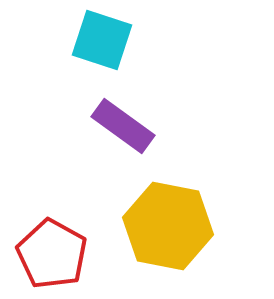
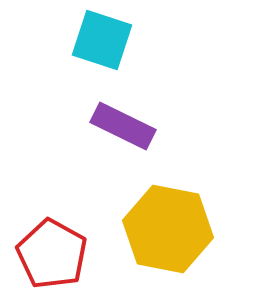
purple rectangle: rotated 10 degrees counterclockwise
yellow hexagon: moved 3 px down
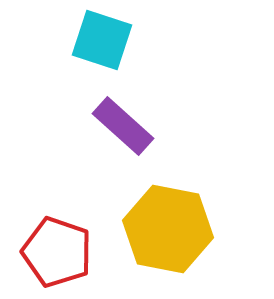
purple rectangle: rotated 16 degrees clockwise
red pentagon: moved 5 px right, 2 px up; rotated 10 degrees counterclockwise
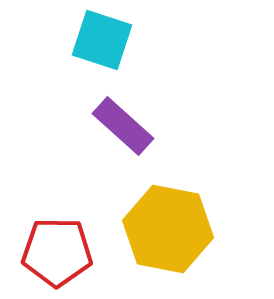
red pentagon: rotated 18 degrees counterclockwise
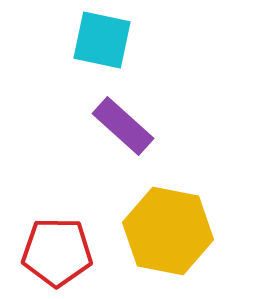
cyan square: rotated 6 degrees counterclockwise
yellow hexagon: moved 2 px down
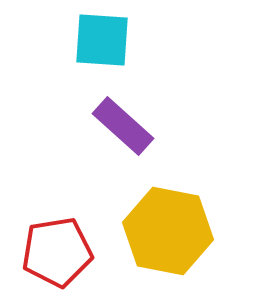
cyan square: rotated 8 degrees counterclockwise
red pentagon: rotated 10 degrees counterclockwise
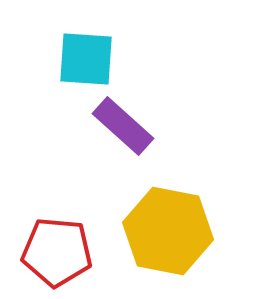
cyan square: moved 16 px left, 19 px down
red pentagon: rotated 14 degrees clockwise
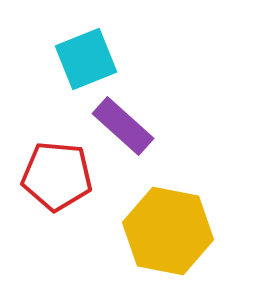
cyan square: rotated 26 degrees counterclockwise
red pentagon: moved 76 px up
